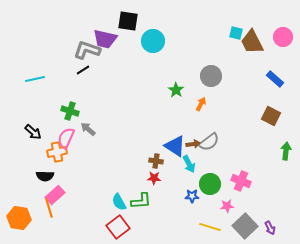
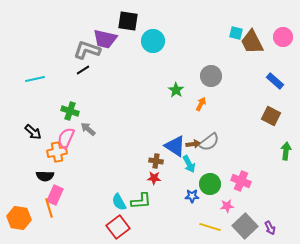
blue rectangle: moved 2 px down
pink rectangle: rotated 24 degrees counterclockwise
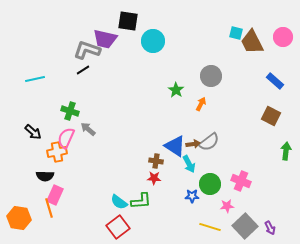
cyan semicircle: rotated 24 degrees counterclockwise
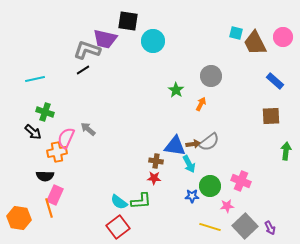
brown trapezoid: moved 3 px right, 1 px down
green cross: moved 25 px left, 1 px down
brown square: rotated 30 degrees counterclockwise
blue triangle: rotated 25 degrees counterclockwise
green circle: moved 2 px down
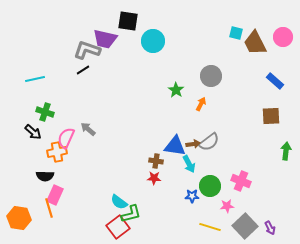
green L-shape: moved 10 px left, 13 px down; rotated 10 degrees counterclockwise
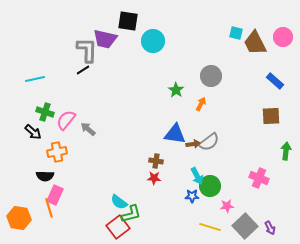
gray L-shape: rotated 72 degrees clockwise
pink semicircle: moved 18 px up; rotated 15 degrees clockwise
blue triangle: moved 12 px up
cyan arrow: moved 8 px right, 12 px down
pink cross: moved 18 px right, 3 px up
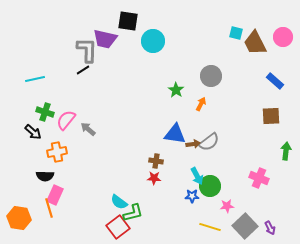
green L-shape: moved 2 px right, 1 px up
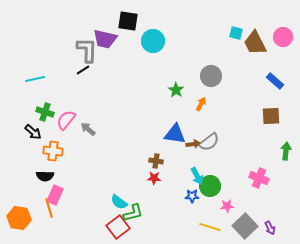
orange cross: moved 4 px left, 1 px up; rotated 18 degrees clockwise
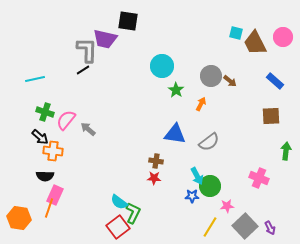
cyan circle: moved 9 px right, 25 px down
black arrow: moved 7 px right, 5 px down
brown arrow: moved 37 px right, 63 px up; rotated 48 degrees clockwise
orange line: rotated 36 degrees clockwise
green L-shape: rotated 50 degrees counterclockwise
yellow line: rotated 75 degrees counterclockwise
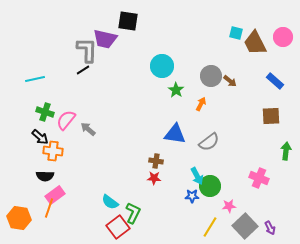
pink rectangle: rotated 30 degrees clockwise
cyan semicircle: moved 9 px left
pink star: moved 2 px right
